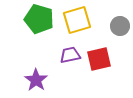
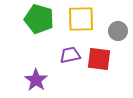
yellow square: moved 4 px right, 1 px up; rotated 16 degrees clockwise
gray circle: moved 2 px left, 5 px down
red square: rotated 20 degrees clockwise
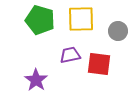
green pentagon: moved 1 px right, 1 px down
red square: moved 5 px down
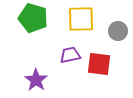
green pentagon: moved 7 px left, 2 px up
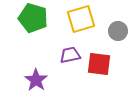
yellow square: rotated 16 degrees counterclockwise
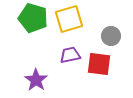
yellow square: moved 12 px left
gray circle: moved 7 px left, 5 px down
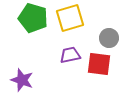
yellow square: moved 1 px right, 1 px up
gray circle: moved 2 px left, 2 px down
purple star: moved 14 px left; rotated 15 degrees counterclockwise
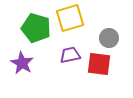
green pentagon: moved 3 px right, 10 px down
purple star: moved 17 px up; rotated 10 degrees clockwise
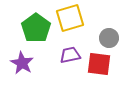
green pentagon: rotated 20 degrees clockwise
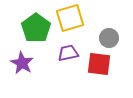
purple trapezoid: moved 2 px left, 2 px up
